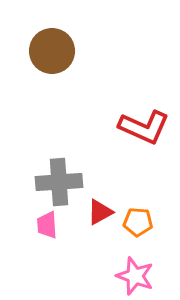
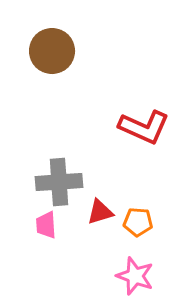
red triangle: rotated 12 degrees clockwise
pink trapezoid: moved 1 px left
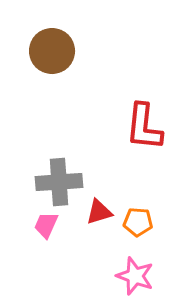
red L-shape: rotated 72 degrees clockwise
red triangle: moved 1 px left
pink trapezoid: rotated 28 degrees clockwise
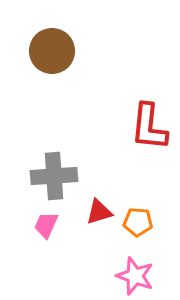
red L-shape: moved 5 px right
gray cross: moved 5 px left, 6 px up
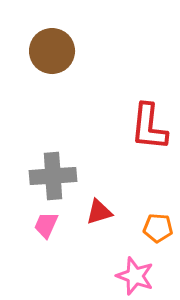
gray cross: moved 1 px left
orange pentagon: moved 20 px right, 6 px down
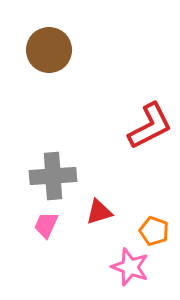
brown circle: moved 3 px left, 1 px up
red L-shape: moved 1 px right, 1 px up; rotated 123 degrees counterclockwise
orange pentagon: moved 4 px left, 3 px down; rotated 16 degrees clockwise
pink star: moved 5 px left, 9 px up
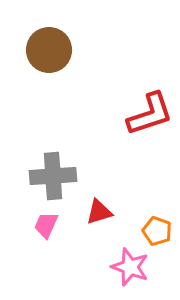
red L-shape: moved 12 px up; rotated 9 degrees clockwise
orange pentagon: moved 3 px right
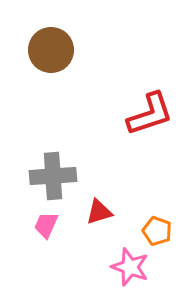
brown circle: moved 2 px right
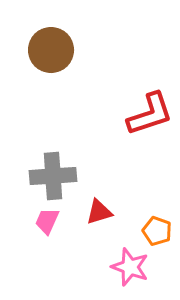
pink trapezoid: moved 1 px right, 4 px up
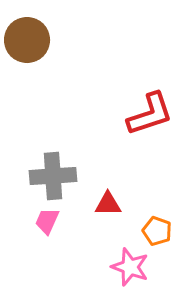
brown circle: moved 24 px left, 10 px up
red triangle: moved 9 px right, 8 px up; rotated 16 degrees clockwise
